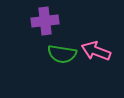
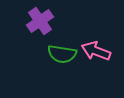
purple cross: moved 5 px left; rotated 28 degrees counterclockwise
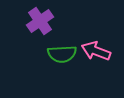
green semicircle: rotated 12 degrees counterclockwise
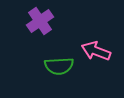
green semicircle: moved 3 px left, 12 px down
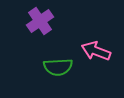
green semicircle: moved 1 px left, 1 px down
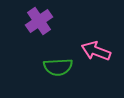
purple cross: moved 1 px left
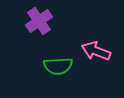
green semicircle: moved 1 px up
